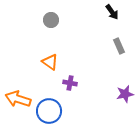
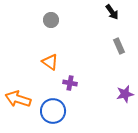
blue circle: moved 4 px right
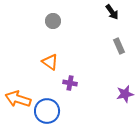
gray circle: moved 2 px right, 1 px down
blue circle: moved 6 px left
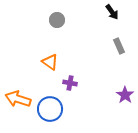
gray circle: moved 4 px right, 1 px up
purple star: moved 1 px down; rotated 24 degrees counterclockwise
blue circle: moved 3 px right, 2 px up
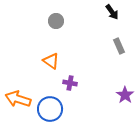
gray circle: moved 1 px left, 1 px down
orange triangle: moved 1 px right, 1 px up
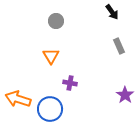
orange triangle: moved 5 px up; rotated 24 degrees clockwise
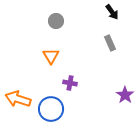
gray rectangle: moved 9 px left, 3 px up
blue circle: moved 1 px right
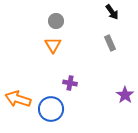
orange triangle: moved 2 px right, 11 px up
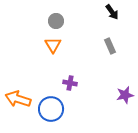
gray rectangle: moved 3 px down
purple star: rotated 24 degrees clockwise
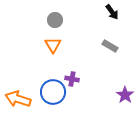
gray circle: moved 1 px left, 1 px up
gray rectangle: rotated 35 degrees counterclockwise
purple cross: moved 2 px right, 4 px up
purple star: rotated 24 degrees counterclockwise
blue circle: moved 2 px right, 17 px up
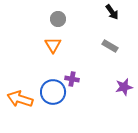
gray circle: moved 3 px right, 1 px up
purple star: moved 1 px left, 8 px up; rotated 24 degrees clockwise
orange arrow: moved 2 px right
